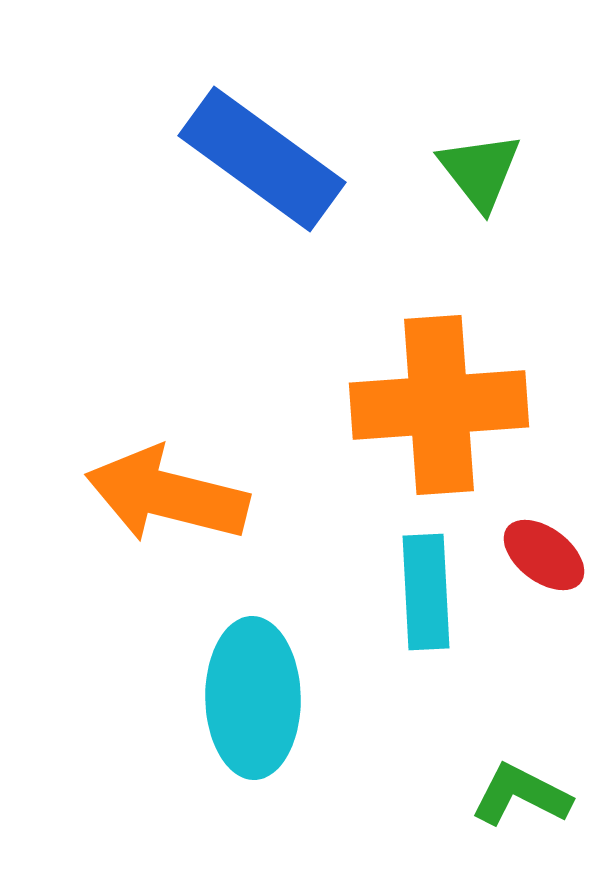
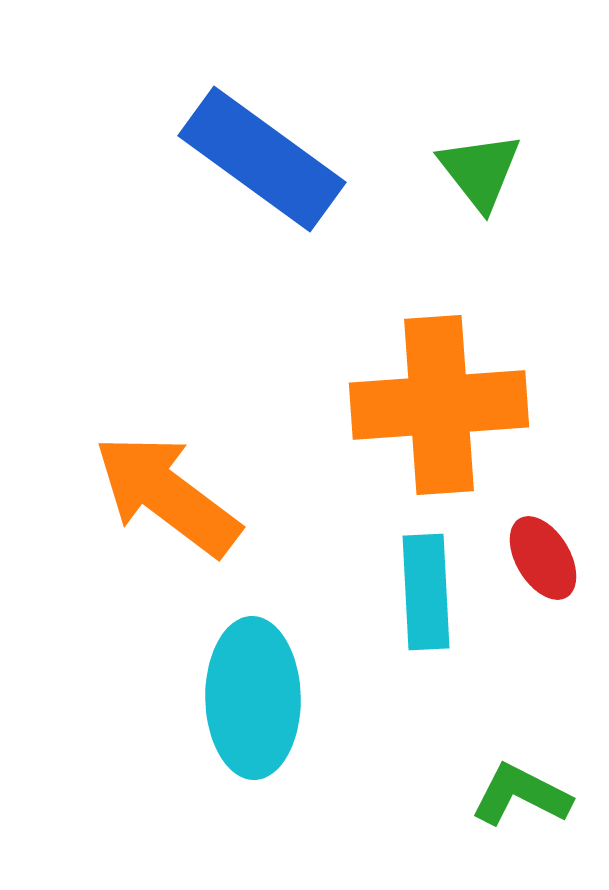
orange arrow: rotated 23 degrees clockwise
red ellipse: moved 1 px left, 3 px down; rotated 22 degrees clockwise
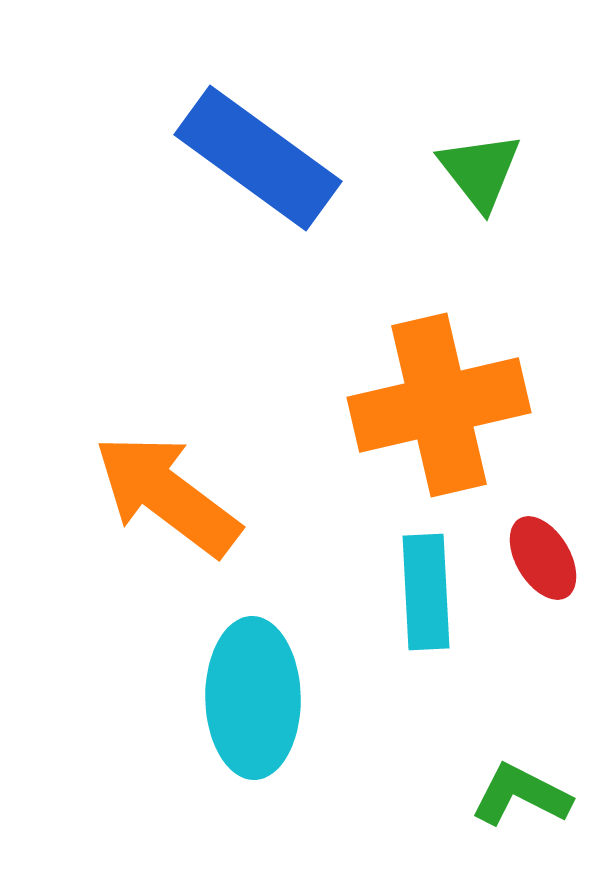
blue rectangle: moved 4 px left, 1 px up
orange cross: rotated 9 degrees counterclockwise
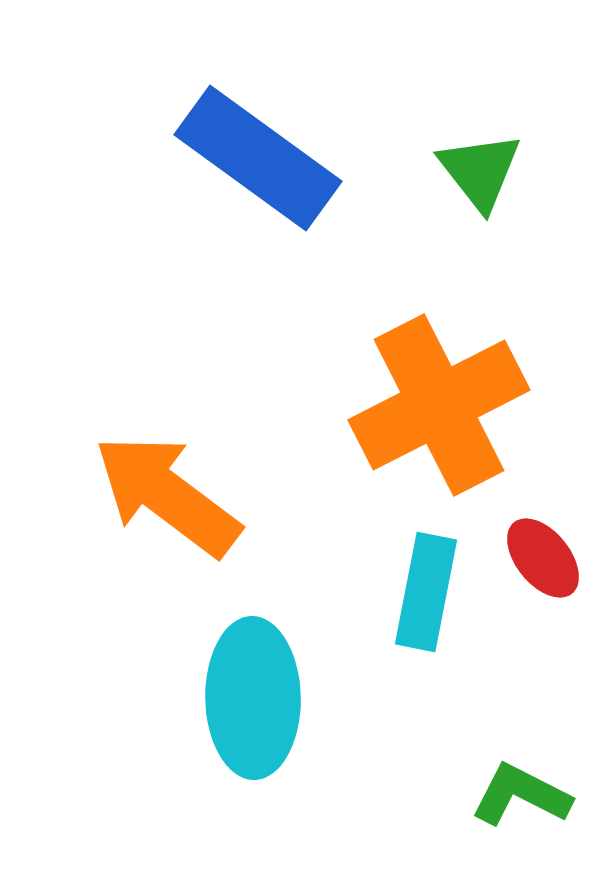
orange cross: rotated 14 degrees counterclockwise
red ellipse: rotated 8 degrees counterclockwise
cyan rectangle: rotated 14 degrees clockwise
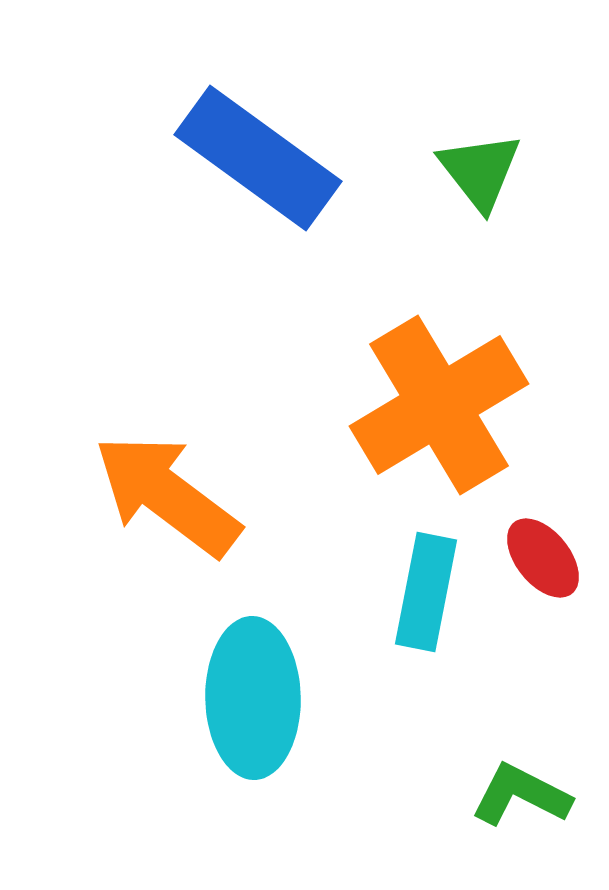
orange cross: rotated 4 degrees counterclockwise
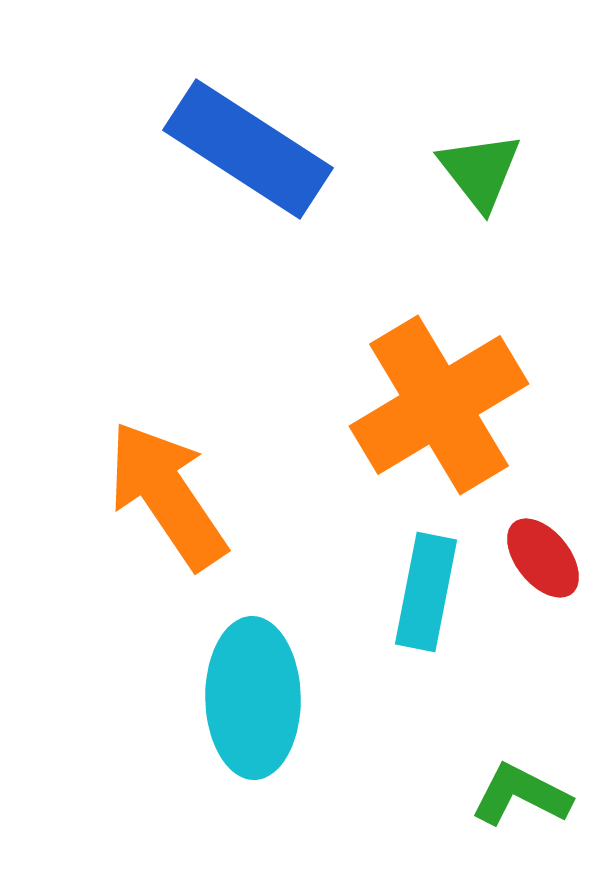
blue rectangle: moved 10 px left, 9 px up; rotated 3 degrees counterclockwise
orange arrow: rotated 19 degrees clockwise
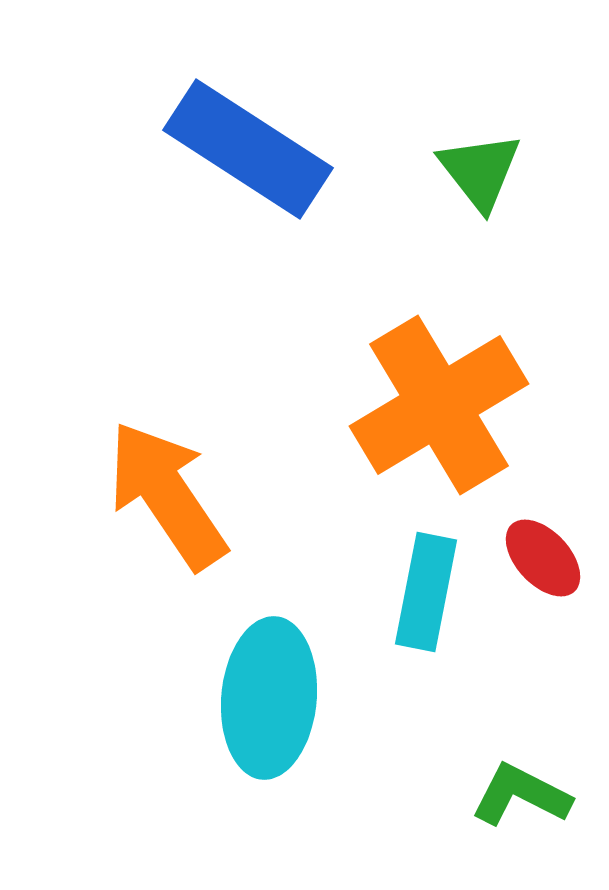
red ellipse: rotated 4 degrees counterclockwise
cyan ellipse: moved 16 px right; rotated 6 degrees clockwise
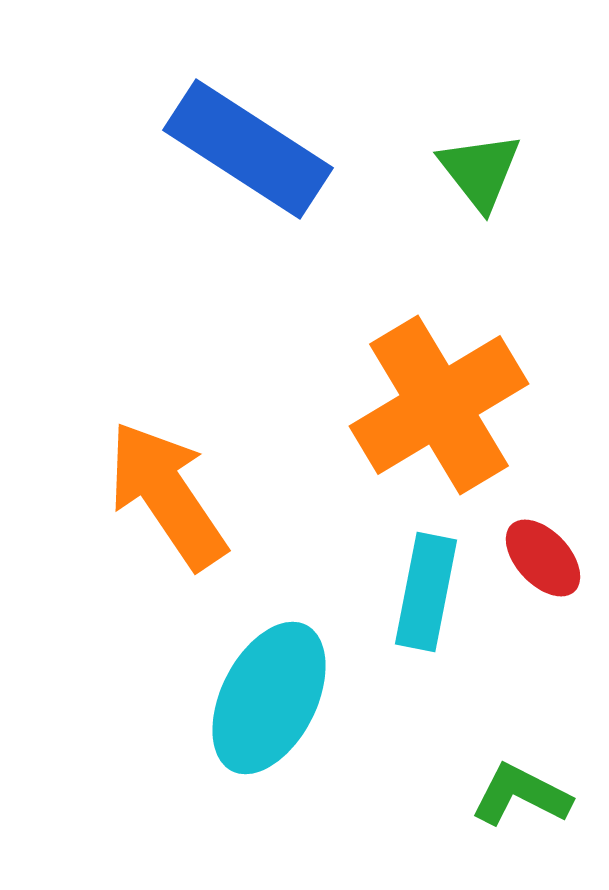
cyan ellipse: rotated 22 degrees clockwise
